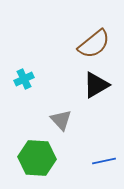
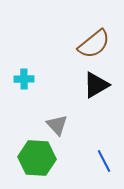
cyan cross: rotated 24 degrees clockwise
gray triangle: moved 4 px left, 5 px down
blue line: rotated 75 degrees clockwise
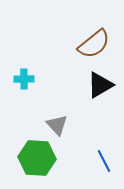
black triangle: moved 4 px right
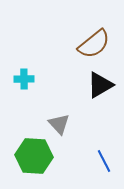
gray triangle: moved 2 px right, 1 px up
green hexagon: moved 3 px left, 2 px up
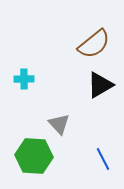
blue line: moved 1 px left, 2 px up
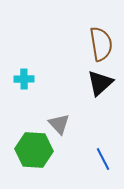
brown semicircle: moved 7 px right; rotated 60 degrees counterclockwise
black triangle: moved 2 px up; rotated 12 degrees counterclockwise
green hexagon: moved 6 px up
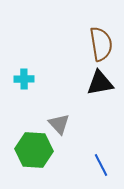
black triangle: rotated 32 degrees clockwise
blue line: moved 2 px left, 6 px down
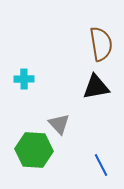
black triangle: moved 4 px left, 4 px down
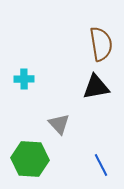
green hexagon: moved 4 px left, 9 px down
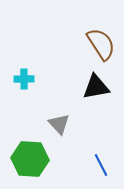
brown semicircle: rotated 24 degrees counterclockwise
